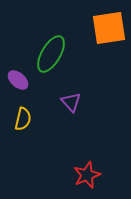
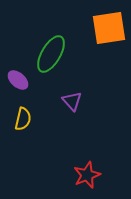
purple triangle: moved 1 px right, 1 px up
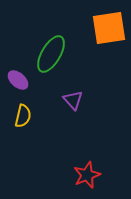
purple triangle: moved 1 px right, 1 px up
yellow semicircle: moved 3 px up
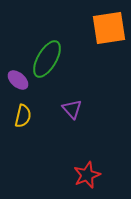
green ellipse: moved 4 px left, 5 px down
purple triangle: moved 1 px left, 9 px down
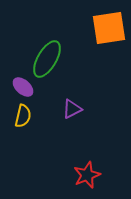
purple ellipse: moved 5 px right, 7 px down
purple triangle: rotated 45 degrees clockwise
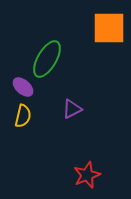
orange square: rotated 9 degrees clockwise
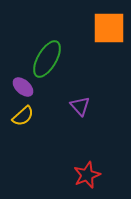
purple triangle: moved 8 px right, 3 px up; rotated 45 degrees counterclockwise
yellow semicircle: rotated 35 degrees clockwise
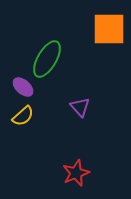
orange square: moved 1 px down
purple triangle: moved 1 px down
red star: moved 11 px left, 2 px up
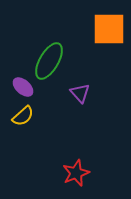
green ellipse: moved 2 px right, 2 px down
purple triangle: moved 14 px up
